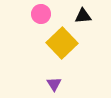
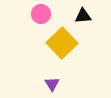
purple triangle: moved 2 px left
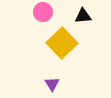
pink circle: moved 2 px right, 2 px up
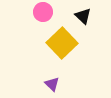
black triangle: rotated 48 degrees clockwise
purple triangle: rotated 14 degrees counterclockwise
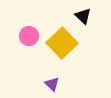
pink circle: moved 14 px left, 24 px down
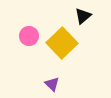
black triangle: rotated 36 degrees clockwise
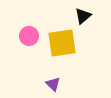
yellow square: rotated 36 degrees clockwise
purple triangle: moved 1 px right
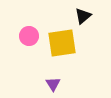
purple triangle: rotated 14 degrees clockwise
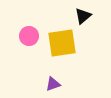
purple triangle: rotated 42 degrees clockwise
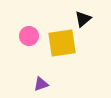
black triangle: moved 3 px down
purple triangle: moved 12 px left
